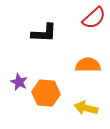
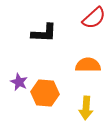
orange hexagon: moved 1 px left
yellow arrow: rotated 100 degrees counterclockwise
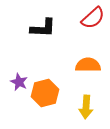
red semicircle: moved 1 px left
black L-shape: moved 1 px left, 5 px up
orange hexagon: rotated 20 degrees counterclockwise
yellow arrow: moved 1 px up
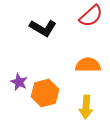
red semicircle: moved 2 px left, 2 px up
black L-shape: rotated 28 degrees clockwise
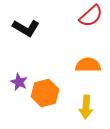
black L-shape: moved 17 px left
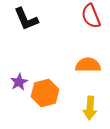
red semicircle: rotated 110 degrees clockwise
black L-shape: moved 9 px up; rotated 36 degrees clockwise
purple star: rotated 18 degrees clockwise
yellow arrow: moved 4 px right, 1 px down
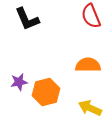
black L-shape: moved 1 px right
purple star: rotated 18 degrees clockwise
orange hexagon: moved 1 px right, 1 px up
yellow arrow: rotated 110 degrees clockwise
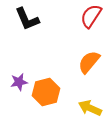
red semicircle: rotated 55 degrees clockwise
orange semicircle: moved 1 px right, 3 px up; rotated 50 degrees counterclockwise
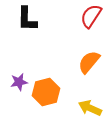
black L-shape: rotated 24 degrees clockwise
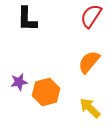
yellow arrow: rotated 20 degrees clockwise
